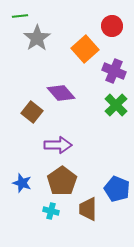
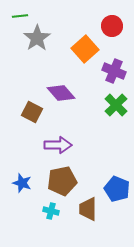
brown square: rotated 10 degrees counterclockwise
brown pentagon: rotated 24 degrees clockwise
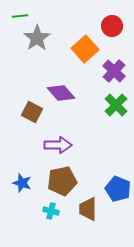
purple cross: rotated 20 degrees clockwise
blue pentagon: moved 1 px right
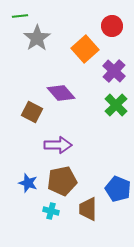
blue star: moved 6 px right
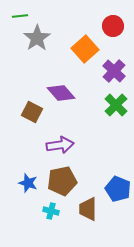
red circle: moved 1 px right
purple arrow: moved 2 px right; rotated 8 degrees counterclockwise
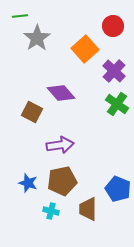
green cross: moved 1 px right, 1 px up; rotated 10 degrees counterclockwise
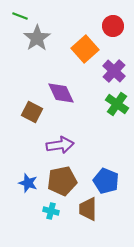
green line: rotated 28 degrees clockwise
purple diamond: rotated 16 degrees clockwise
blue pentagon: moved 12 px left, 8 px up
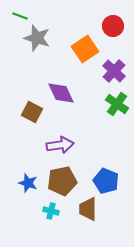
gray star: rotated 20 degrees counterclockwise
orange square: rotated 8 degrees clockwise
